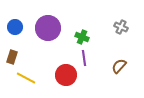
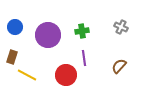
purple circle: moved 7 px down
green cross: moved 6 px up; rotated 32 degrees counterclockwise
yellow line: moved 1 px right, 3 px up
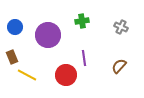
green cross: moved 10 px up
brown rectangle: rotated 40 degrees counterclockwise
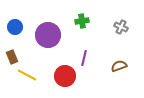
purple line: rotated 21 degrees clockwise
brown semicircle: rotated 28 degrees clockwise
red circle: moved 1 px left, 1 px down
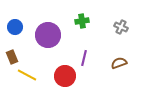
brown semicircle: moved 3 px up
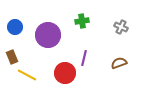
red circle: moved 3 px up
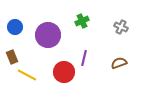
green cross: rotated 16 degrees counterclockwise
red circle: moved 1 px left, 1 px up
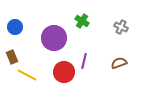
green cross: rotated 32 degrees counterclockwise
purple circle: moved 6 px right, 3 px down
purple line: moved 3 px down
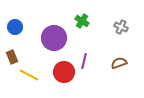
yellow line: moved 2 px right
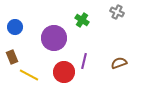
green cross: moved 1 px up
gray cross: moved 4 px left, 15 px up
